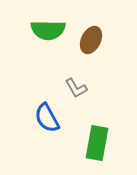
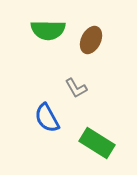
green rectangle: rotated 68 degrees counterclockwise
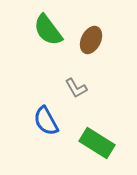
green semicircle: rotated 52 degrees clockwise
blue semicircle: moved 1 px left, 3 px down
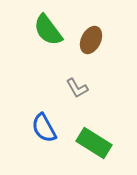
gray L-shape: moved 1 px right
blue semicircle: moved 2 px left, 7 px down
green rectangle: moved 3 px left
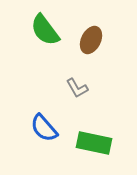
green semicircle: moved 3 px left
blue semicircle: rotated 12 degrees counterclockwise
green rectangle: rotated 20 degrees counterclockwise
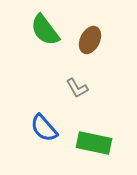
brown ellipse: moved 1 px left
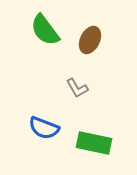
blue semicircle: rotated 28 degrees counterclockwise
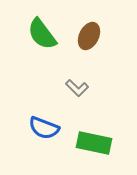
green semicircle: moved 3 px left, 4 px down
brown ellipse: moved 1 px left, 4 px up
gray L-shape: rotated 15 degrees counterclockwise
